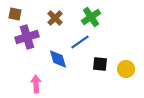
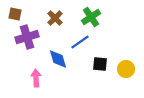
pink arrow: moved 6 px up
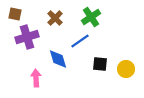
blue line: moved 1 px up
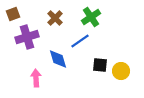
brown square: moved 2 px left; rotated 32 degrees counterclockwise
black square: moved 1 px down
yellow circle: moved 5 px left, 2 px down
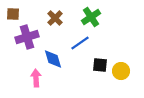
brown square: rotated 24 degrees clockwise
blue line: moved 2 px down
blue diamond: moved 5 px left
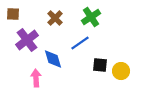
purple cross: moved 3 px down; rotated 20 degrees counterclockwise
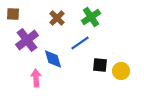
brown cross: moved 2 px right
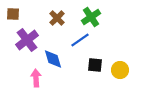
blue line: moved 3 px up
black square: moved 5 px left
yellow circle: moved 1 px left, 1 px up
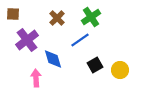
black square: rotated 35 degrees counterclockwise
